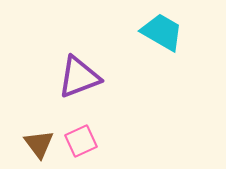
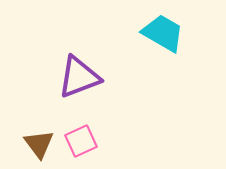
cyan trapezoid: moved 1 px right, 1 px down
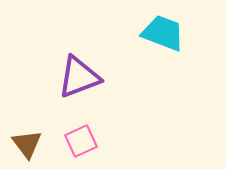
cyan trapezoid: rotated 9 degrees counterclockwise
brown triangle: moved 12 px left
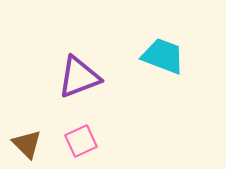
cyan trapezoid: moved 23 px down
brown triangle: rotated 8 degrees counterclockwise
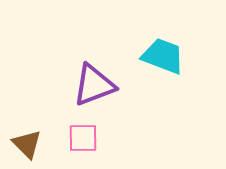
purple triangle: moved 15 px right, 8 px down
pink square: moved 2 px right, 3 px up; rotated 24 degrees clockwise
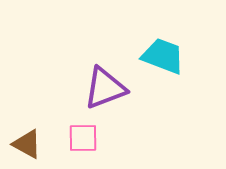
purple triangle: moved 11 px right, 3 px down
brown triangle: rotated 16 degrees counterclockwise
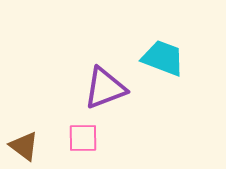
cyan trapezoid: moved 2 px down
brown triangle: moved 3 px left, 2 px down; rotated 8 degrees clockwise
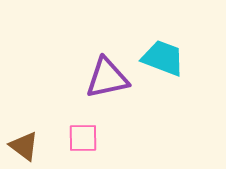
purple triangle: moved 2 px right, 10 px up; rotated 9 degrees clockwise
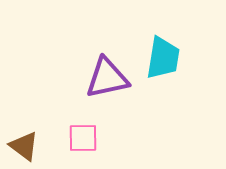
cyan trapezoid: rotated 78 degrees clockwise
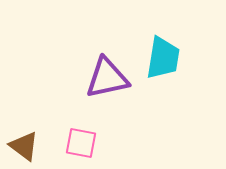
pink square: moved 2 px left, 5 px down; rotated 12 degrees clockwise
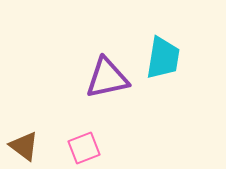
pink square: moved 3 px right, 5 px down; rotated 32 degrees counterclockwise
